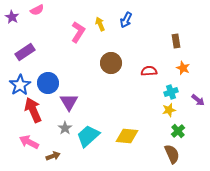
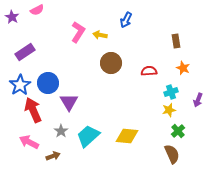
yellow arrow: moved 11 px down; rotated 56 degrees counterclockwise
purple arrow: rotated 72 degrees clockwise
gray star: moved 4 px left, 3 px down
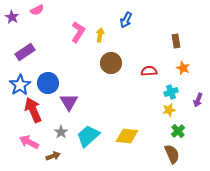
yellow arrow: rotated 88 degrees clockwise
gray star: moved 1 px down
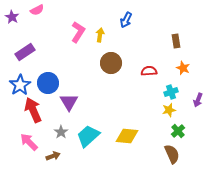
pink arrow: rotated 18 degrees clockwise
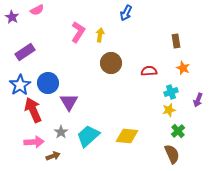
blue arrow: moved 7 px up
pink arrow: moved 5 px right; rotated 132 degrees clockwise
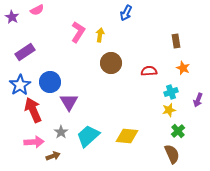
blue circle: moved 2 px right, 1 px up
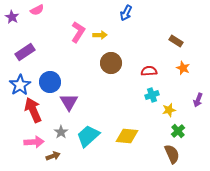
yellow arrow: rotated 80 degrees clockwise
brown rectangle: rotated 48 degrees counterclockwise
cyan cross: moved 19 px left, 3 px down
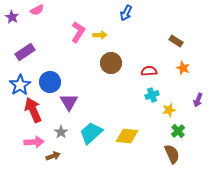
cyan trapezoid: moved 3 px right, 3 px up
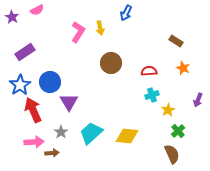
yellow arrow: moved 7 px up; rotated 80 degrees clockwise
yellow star: moved 1 px left; rotated 16 degrees counterclockwise
brown arrow: moved 1 px left, 3 px up; rotated 16 degrees clockwise
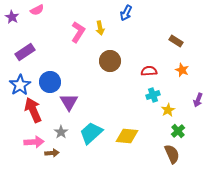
brown circle: moved 1 px left, 2 px up
orange star: moved 1 px left, 2 px down
cyan cross: moved 1 px right
